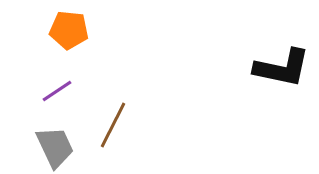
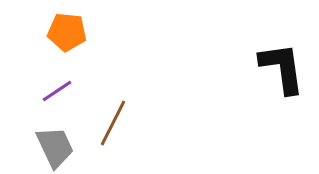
orange pentagon: moved 2 px left, 2 px down
black L-shape: rotated 110 degrees counterclockwise
brown line: moved 2 px up
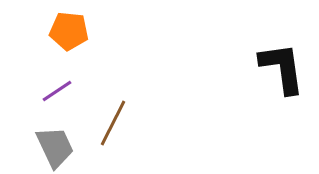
orange pentagon: moved 2 px right, 1 px up
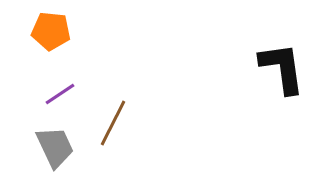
orange pentagon: moved 18 px left
purple line: moved 3 px right, 3 px down
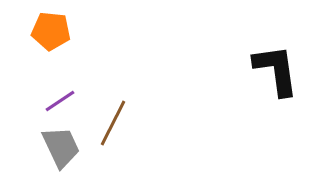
black L-shape: moved 6 px left, 2 px down
purple line: moved 7 px down
gray trapezoid: moved 6 px right
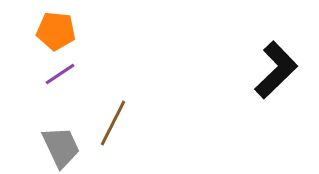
orange pentagon: moved 5 px right
black L-shape: rotated 54 degrees clockwise
purple line: moved 27 px up
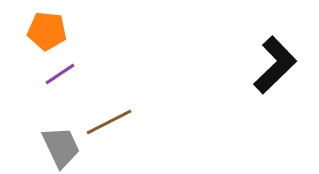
orange pentagon: moved 9 px left
black L-shape: moved 1 px left, 5 px up
brown line: moved 4 px left, 1 px up; rotated 36 degrees clockwise
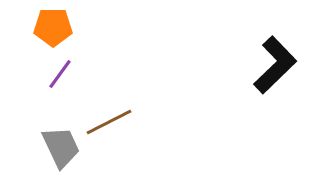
orange pentagon: moved 6 px right, 4 px up; rotated 6 degrees counterclockwise
purple line: rotated 20 degrees counterclockwise
